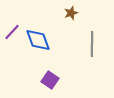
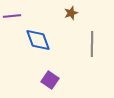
purple line: moved 16 px up; rotated 42 degrees clockwise
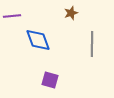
purple square: rotated 18 degrees counterclockwise
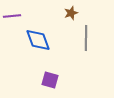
gray line: moved 6 px left, 6 px up
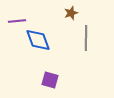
purple line: moved 5 px right, 5 px down
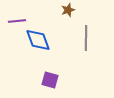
brown star: moved 3 px left, 3 px up
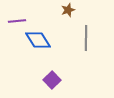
blue diamond: rotated 12 degrees counterclockwise
purple square: moved 2 px right; rotated 30 degrees clockwise
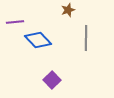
purple line: moved 2 px left, 1 px down
blue diamond: rotated 12 degrees counterclockwise
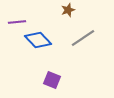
purple line: moved 2 px right
gray line: moved 3 px left; rotated 55 degrees clockwise
purple square: rotated 24 degrees counterclockwise
